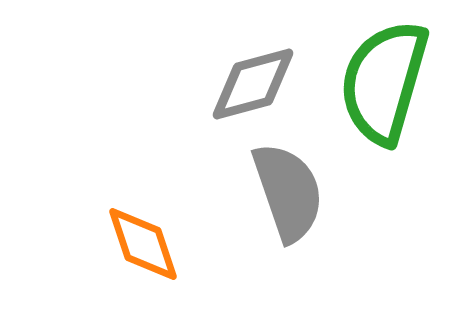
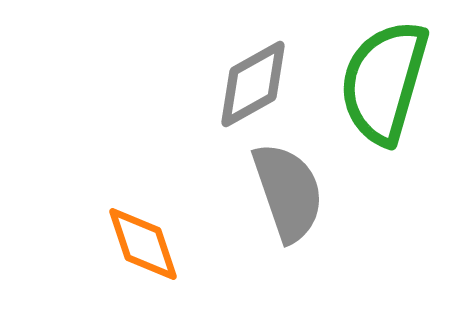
gray diamond: rotated 14 degrees counterclockwise
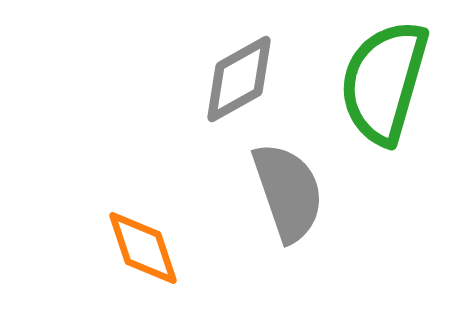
gray diamond: moved 14 px left, 5 px up
orange diamond: moved 4 px down
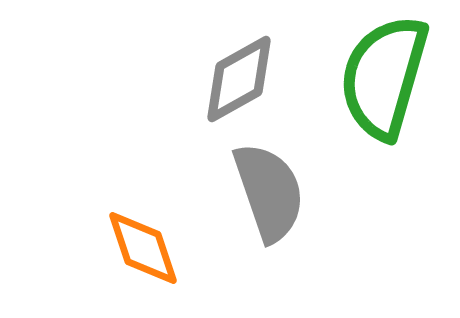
green semicircle: moved 5 px up
gray semicircle: moved 19 px left
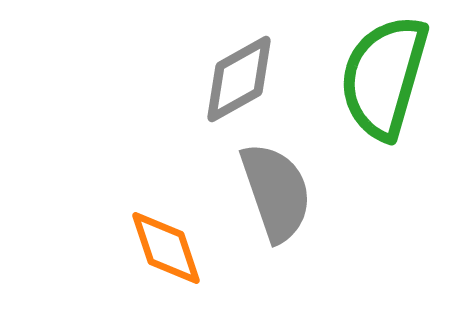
gray semicircle: moved 7 px right
orange diamond: moved 23 px right
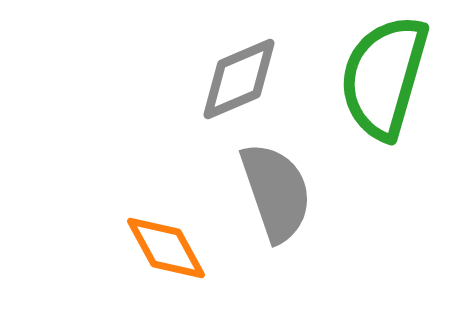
gray diamond: rotated 6 degrees clockwise
orange diamond: rotated 10 degrees counterclockwise
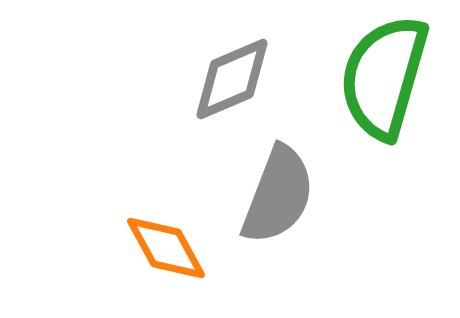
gray diamond: moved 7 px left
gray semicircle: moved 2 px right, 3 px down; rotated 40 degrees clockwise
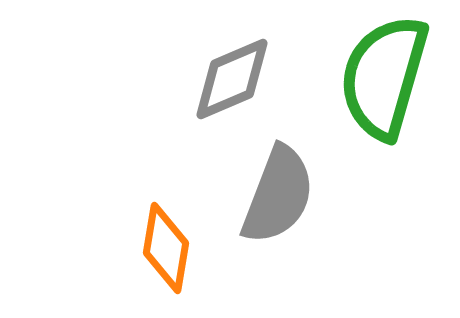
orange diamond: rotated 38 degrees clockwise
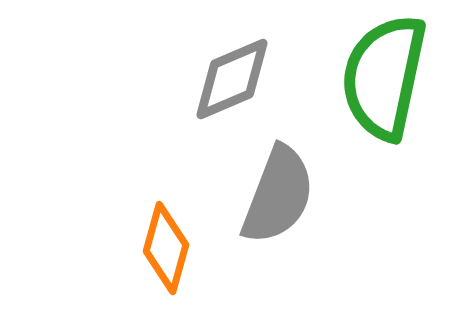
green semicircle: rotated 4 degrees counterclockwise
orange diamond: rotated 6 degrees clockwise
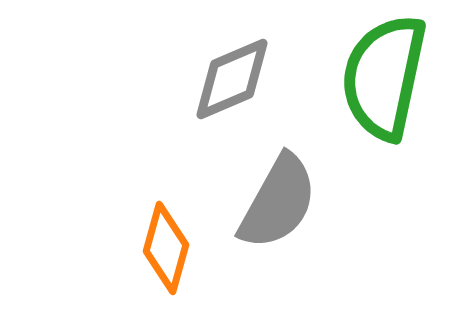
gray semicircle: moved 7 px down; rotated 8 degrees clockwise
